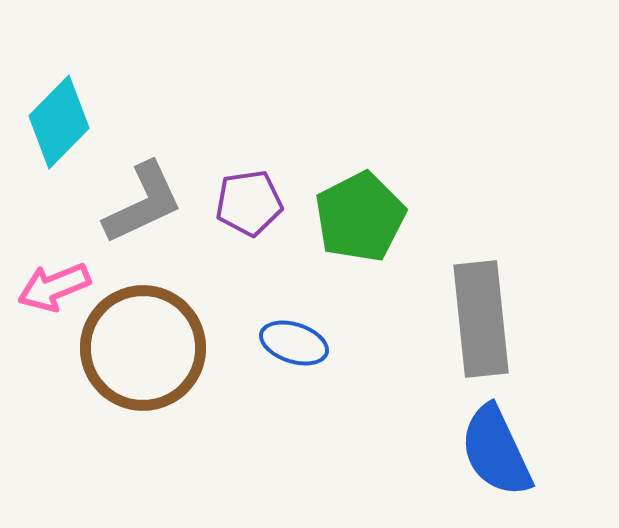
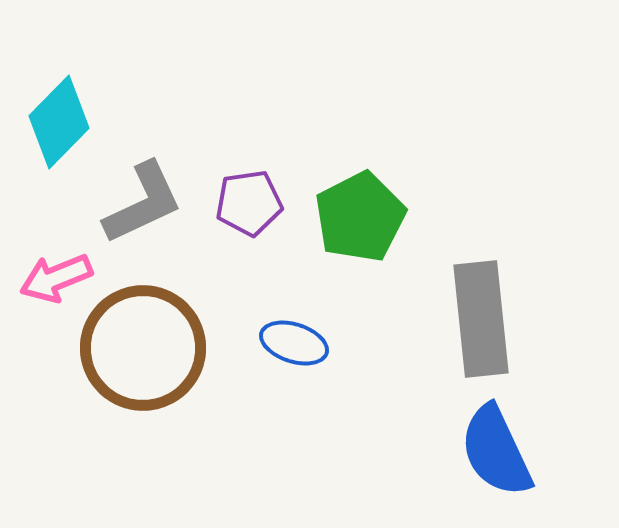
pink arrow: moved 2 px right, 9 px up
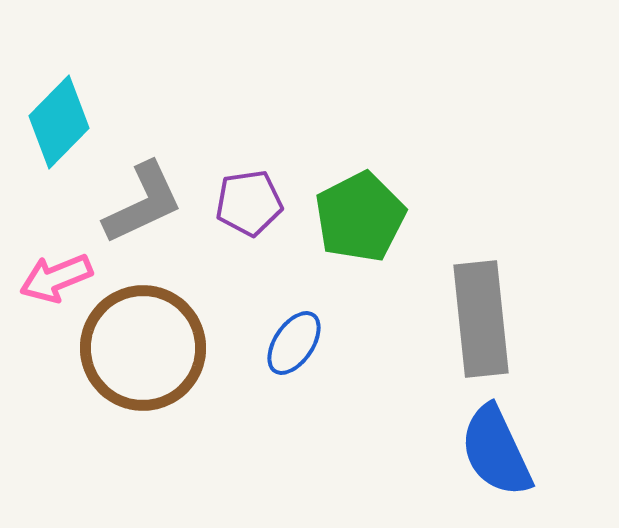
blue ellipse: rotated 74 degrees counterclockwise
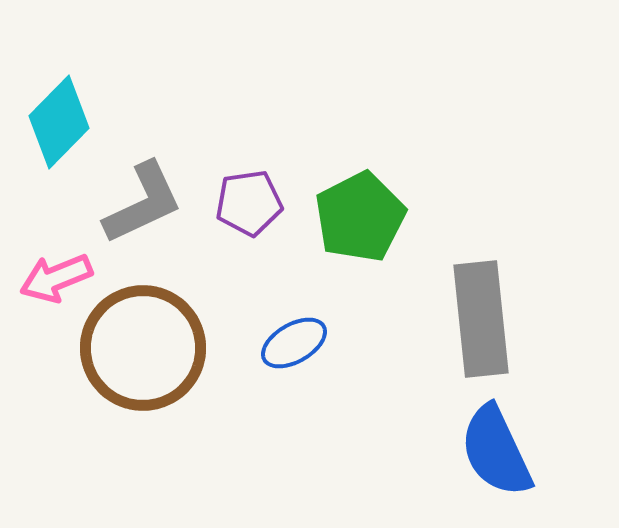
blue ellipse: rotated 26 degrees clockwise
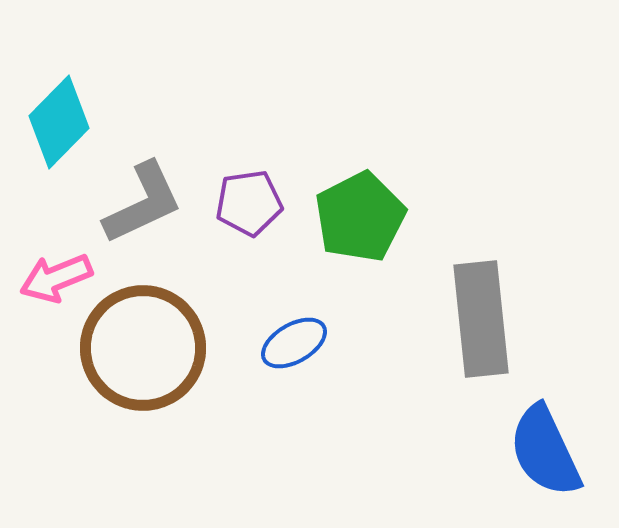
blue semicircle: moved 49 px right
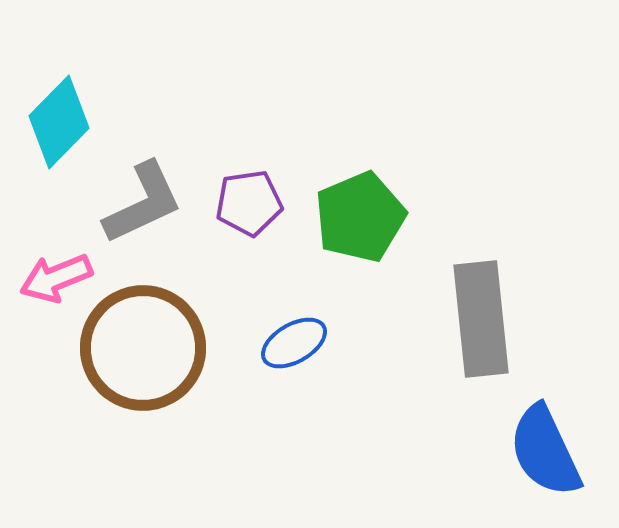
green pentagon: rotated 4 degrees clockwise
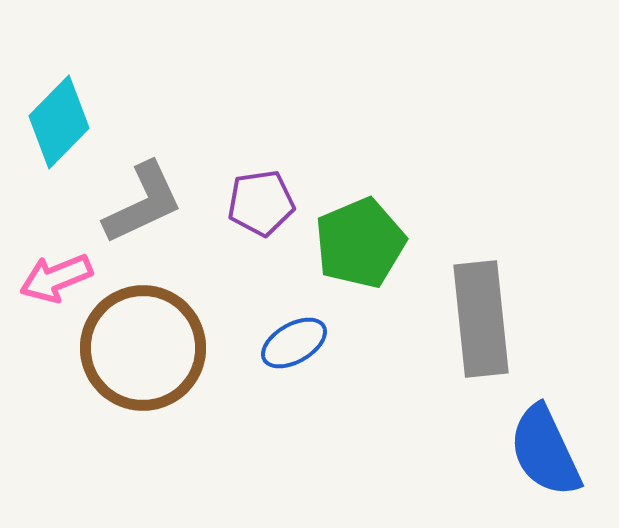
purple pentagon: moved 12 px right
green pentagon: moved 26 px down
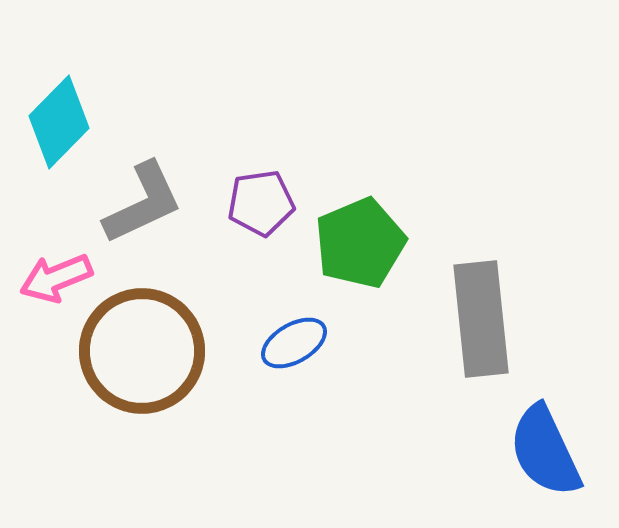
brown circle: moved 1 px left, 3 px down
